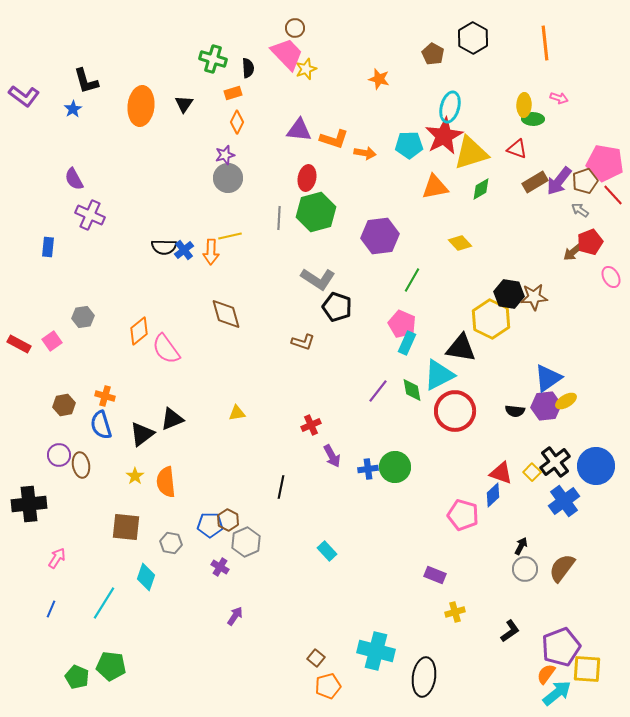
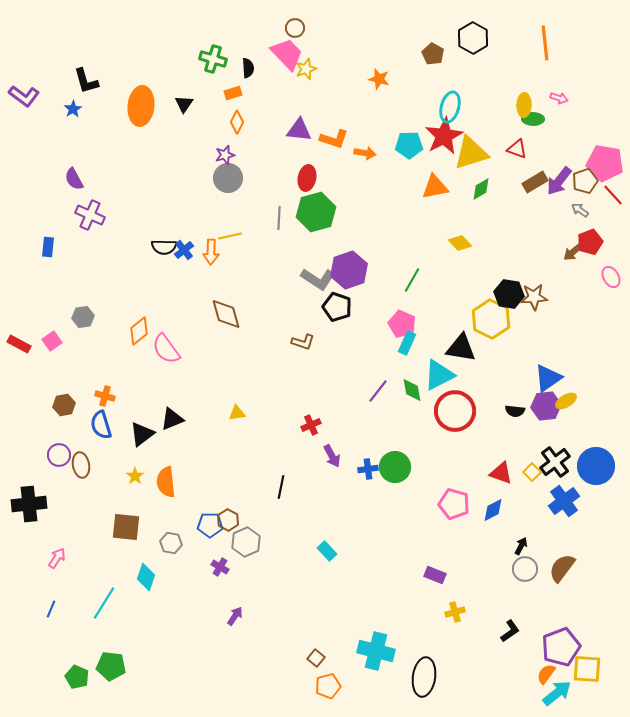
purple hexagon at (380, 236): moved 31 px left, 34 px down; rotated 12 degrees counterclockwise
blue diamond at (493, 495): moved 15 px down; rotated 15 degrees clockwise
pink pentagon at (463, 515): moved 9 px left, 11 px up
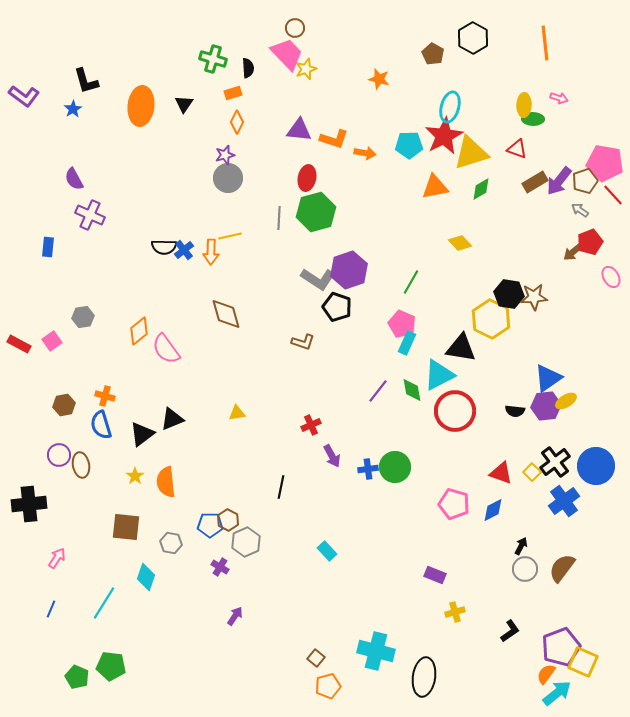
green line at (412, 280): moved 1 px left, 2 px down
yellow square at (587, 669): moved 4 px left, 7 px up; rotated 20 degrees clockwise
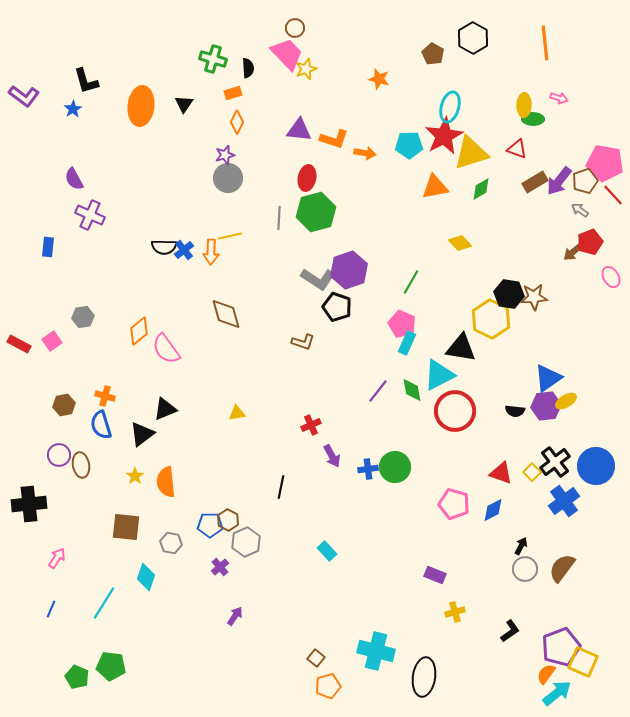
black triangle at (172, 419): moved 7 px left, 10 px up
purple cross at (220, 567): rotated 18 degrees clockwise
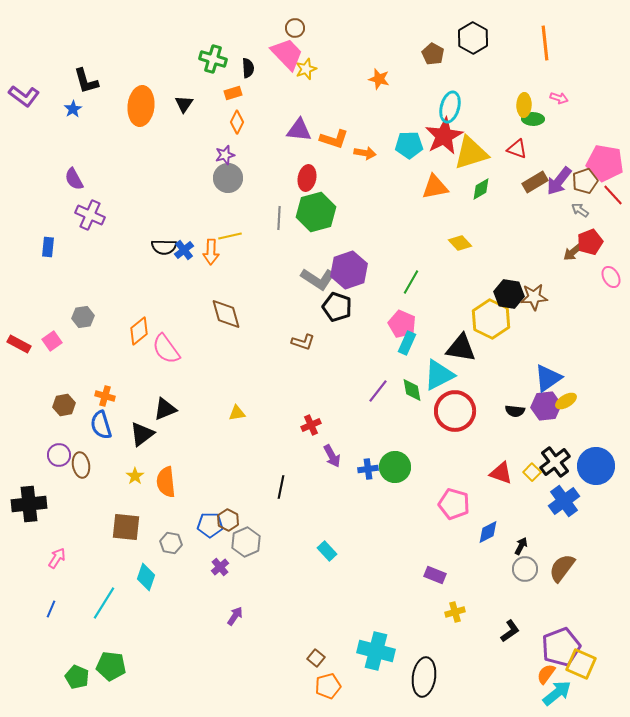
blue diamond at (493, 510): moved 5 px left, 22 px down
yellow square at (583, 662): moved 2 px left, 2 px down
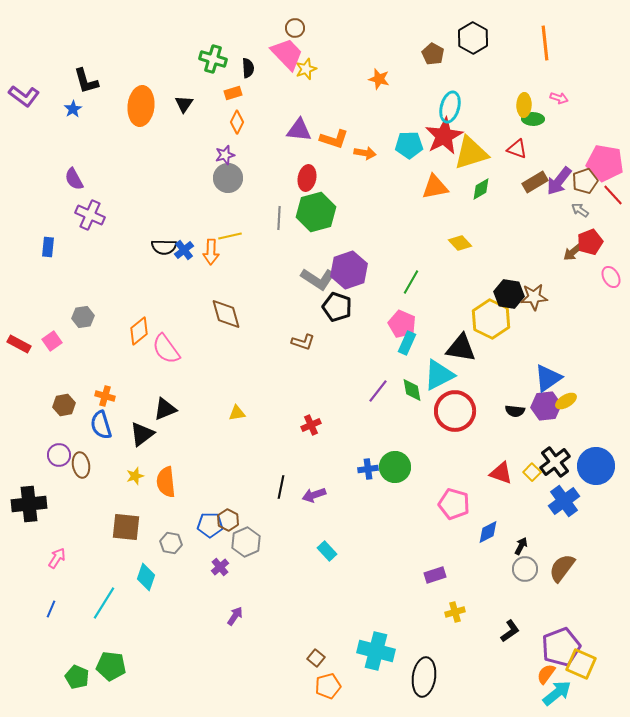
purple arrow at (332, 456): moved 18 px left, 39 px down; rotated 100 degrees clockwise
yellow star at (135, 476): rotated 18 degrees clockwise
purple rectangle at (435, 575): rotated 40 degrees counterclockwise
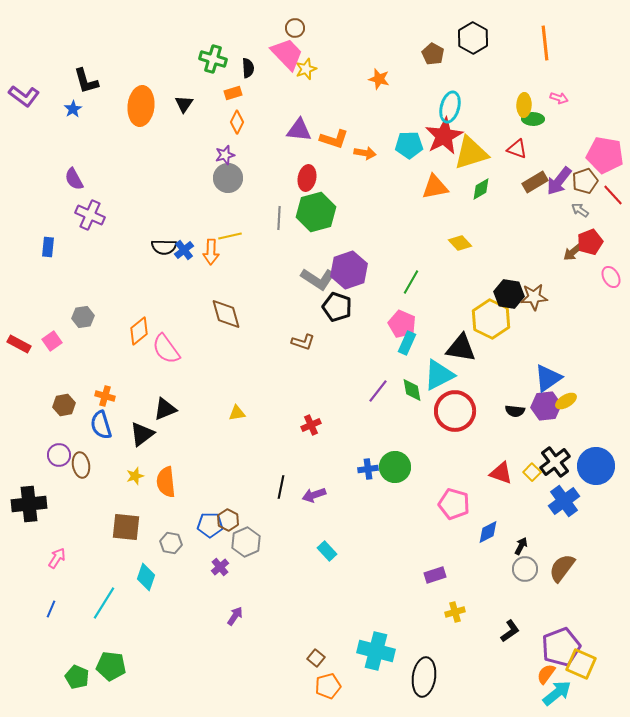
pink pentagon at (605, 163): moved 8 px up
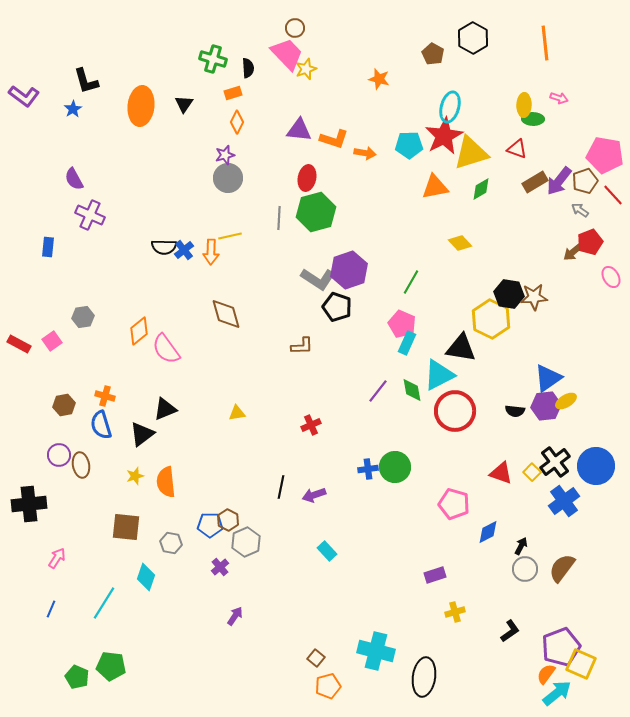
brown L-shape at (303, 342): moved 1 px left, 4 px down; rotated 20 degrees counterclockwise
